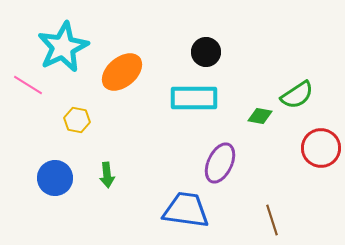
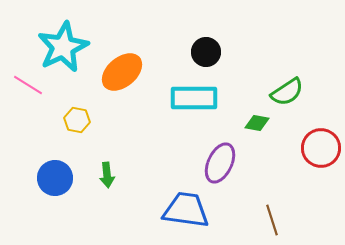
green semicircle: moved 10 px left, 3 px up
green diamond: moved 3 px left, 7 px down
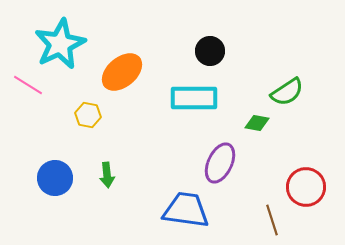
cyan star: moved 3 px left, 3 px up
black circle: moved 4 px right, 1 px up
yellow hexagon: moved 11 px right, 5 px up
red circle: moved 15 px left, 39 px down
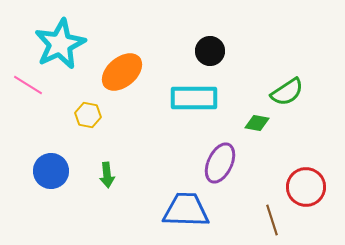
blue circle: moved 4 px left, 7 px up
blue trapezoid: rotated 6 degrees counterclockwise
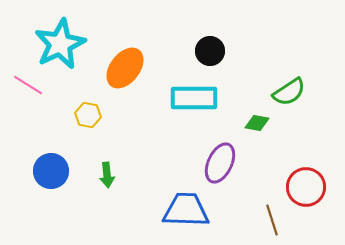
orange ellipse: moved 3 px right, 4 px up; rotated 12 degrees counterclockwise
green semicircle: moved 2 px right
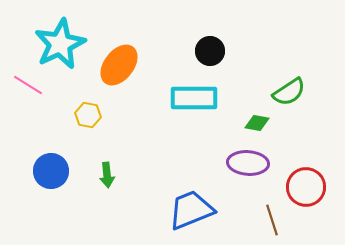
orange ellipse: moved 6 px left, 3 px up
purple ellipse: moved 28 px right; rotated 69 degrees clockwise
blue trapezoid: moved 5 px right; rotated 24 degrees counterclockwise
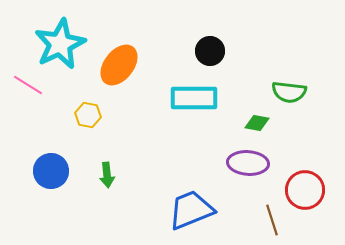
green semicircle: rotated 40 degrees clockwise
red circle: moved 1 px left, 3 px down
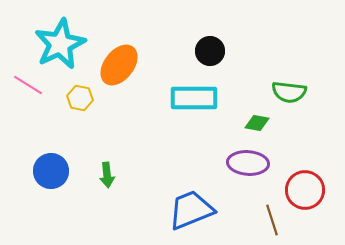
yellow hexagon: moved 8 px left, 17 px up
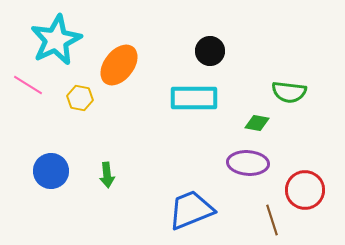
cyan star: moved 4 px left, 4 px up
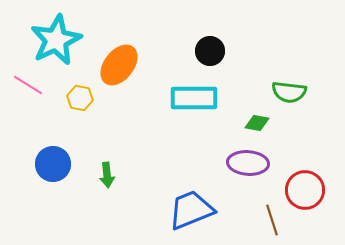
blue circle: moved 2 px right, 7 px up
